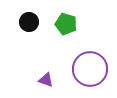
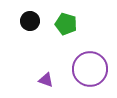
black circle: moved 1 px right, 1 px up
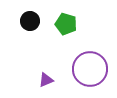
purple triangle: rotated 42 degrees counterclockwise
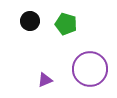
purple triangle: moved 1 px left
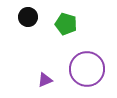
black circle: moved 2 px left, 4 px up
purple circle: moved 3 px left
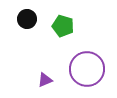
black circle: moved 1 px left, 2 px down
green pentagon: moved 3 px left, 2 px down
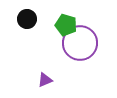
green pentagon: moved 3 px right, 1 px up
purple circle: moved 7 px left, 26 px up
